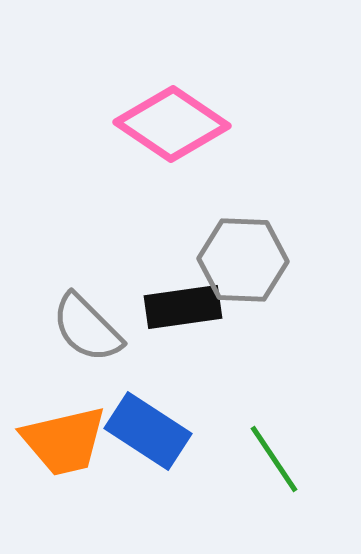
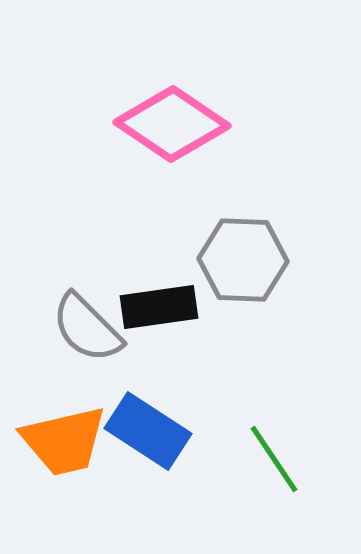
black rectangle: moved 24 px left
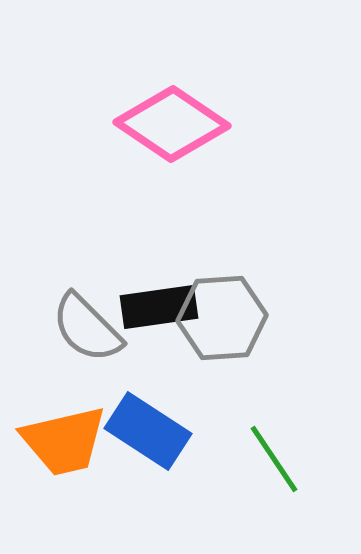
gray hexagon: moved 21 px left, 58 px down; rotated 6 degrees counterclockwise
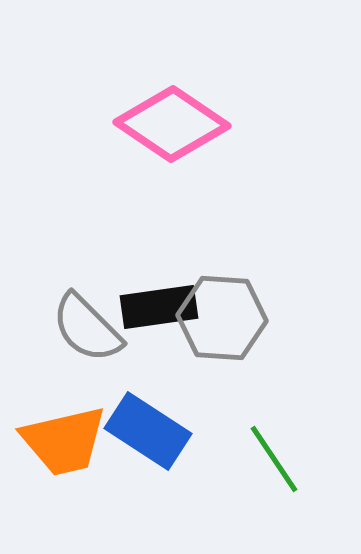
gray hexagon: rotated 8 degrees clockwise
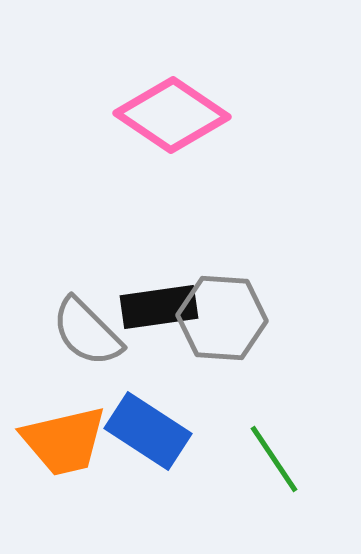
pink diamond: moved 9 px up
gray semicircle: moved 4 px down
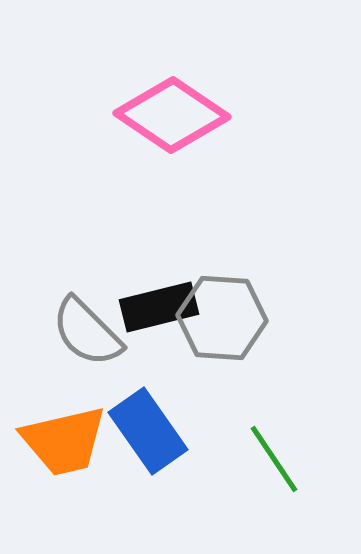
black rectangle: rotated 6 degrees counterclockwise
blue rectangle: rotated 22 degrees clockwise
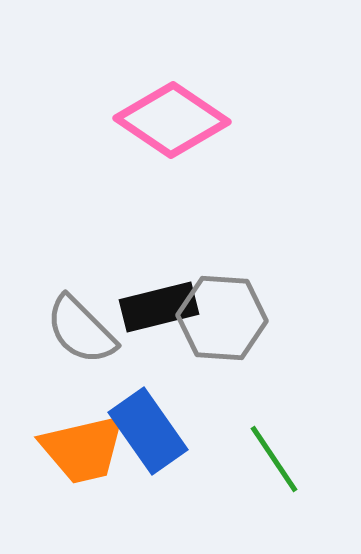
pink diamond: moved 5 px down
gray semicircle: moved 6 px left, 2 px up
orange trapezoid: moved 19 px right, 8 px down
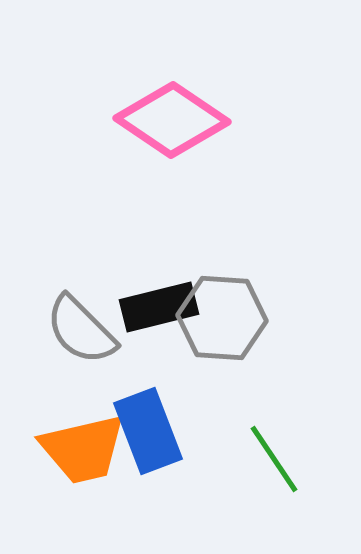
blue rectangle: rotated 14 degrees clockwise
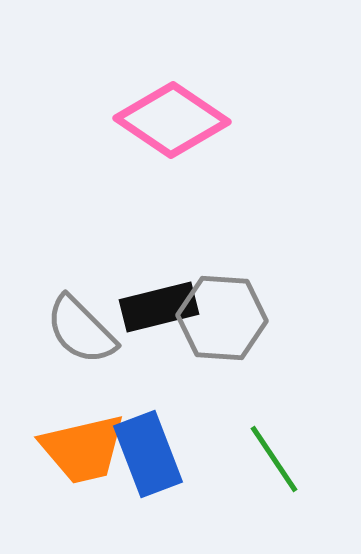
blue rectangle: moved 23 px down
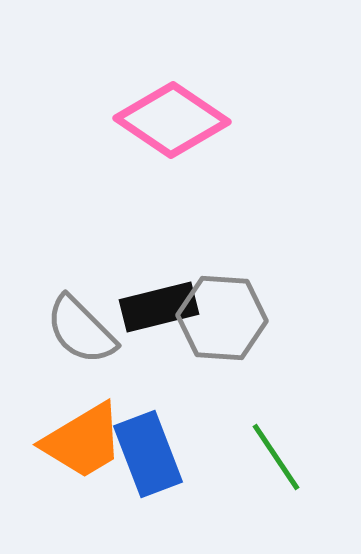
orange trapezoid: moved 8 px up; rotated 18 degrees counterclockwise
green line: moved 2 px right, 2 px up
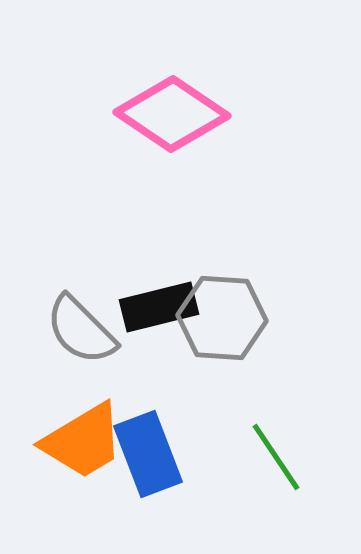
pink diamond: moved 6 px up
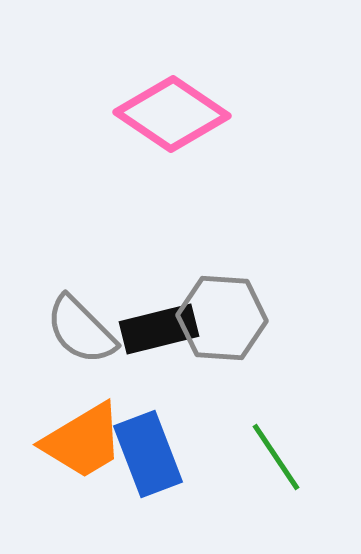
black rectangle: moved 22 px down
